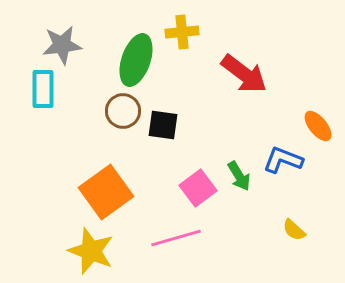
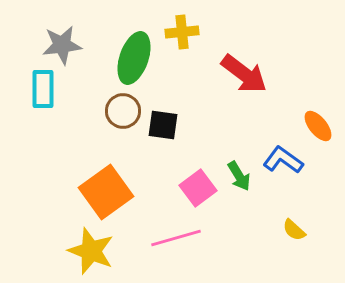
green ellipse: moved 2 px left, 2 px up
blue L-shape: rotated 15 degrees clockwise
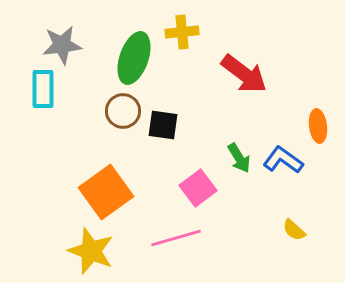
orange ellipse: rotated 32 degrees clockwise
green arrow: moved 18 px up
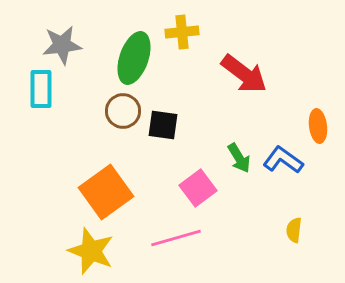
cyan rectangle: moved 2 px left
yellow semicircle: rotated 55 degrees clockwise
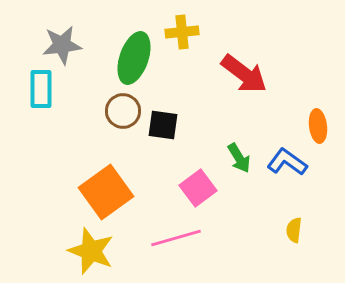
blue L-shape: moved 4 px right, 2 px down
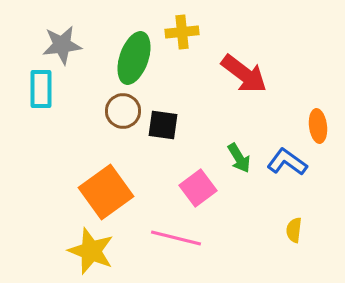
pink line: rotated 30 degrees clockwise
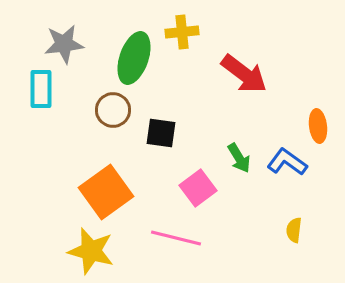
gray star: moved 2 px right, 1 px up
brown circle: moved 10 px left, 1 px up
black square: moved 2 px left, 8 px down
yellow star: rotated 6 degrees counterclockwise
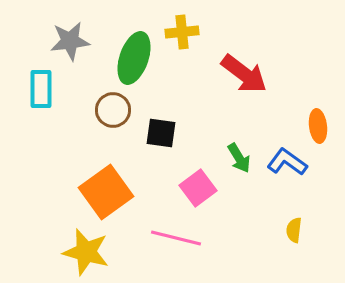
gray star: moved 6 px right, 3 px up
yellow star: moved 5 px left, 1 px down
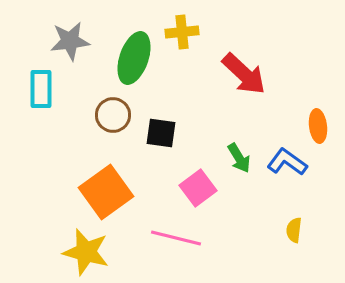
red arrow: rotated 6 degrees clockwise
brown circle: moved 5 px down
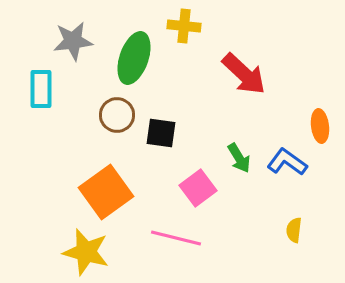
yellow cross: moved 2 px right, 6 px up; rotated 12 degrees clockwise
gray star: moved 3 px right
brown circle: moved 4 px right
orange ellipse: moved 2 px right
